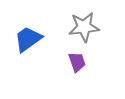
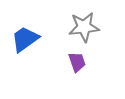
blue trapezoid: moved 3 px left
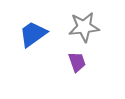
blue trapezoid: moved 8 px right, 5 px up
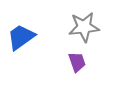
blue trapezoid: moved 12 px left, 3 px down
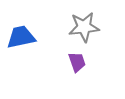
blue trapezoid: rotated 24 degrees clockwise
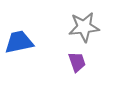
blue trapezoid: moved 2 px left, 5 px down
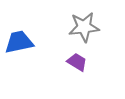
purple trapezoid: rotated 40 degrees counterclockwise
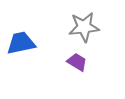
blue trapezoid: moved 2 px right, 1 px down
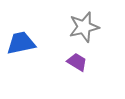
gray star: rotated 8 degrees counterclockwise
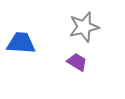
blue trapezoid: rotated 16 degrees clockwise
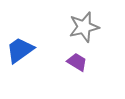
blue trapezoid: moved 1 px left, 7 px down; rotated 40 degrees counterclockwise
